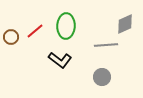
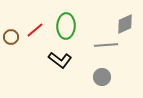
red line: moved 1 px up
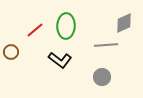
gray diamond: moved 1 px left, 1 px up
brown circle: moved 15 px down
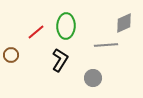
red line: moved 1 px right, 2 px down
brown circle: moved 3 px down
black L-shape: rotated 95 degrees counterclockwise
gray circle: moved 9 px left, 1 px down
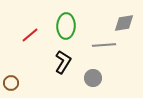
gray diamond: rotated 15 degrees clockwise
red line: moved 6 px left, 3 px down
gray line: moved 2 px left
brown circle: moved 28 px down
black L-shape: moved 3 px right, 2 px down
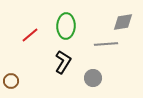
gray diamond: moved 1 px left, 1 px up
gray line: moved 2 px right, 1 px up
brown circle: moved 2 px up
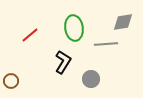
green ellipse: moved 8 px right, 2 px down; rotated 10 degrees counterclockwise
gray circle: moved 2 px left, 1 px down
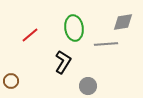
gray circle: moved 3 px left, 7 px down
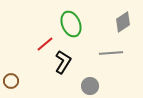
gray diamond: rotated 25 degrees counterclockwise
green ellipse: moved 3 px left, 4 px up; rotated 15 degrees counterclockwise
red line: moved 15 px right, 9 px down
gray line: moved 5 px right, 9 px down
gray circle: moved 2 px right
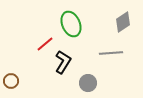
gray circle: moved 2 px left, 3 px up
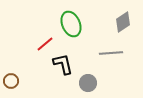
black L-shape: moved 2 px down; rotated 45 degrees counterclockwise
